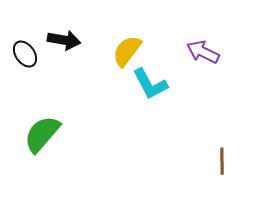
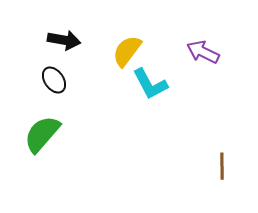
black ellipse: moved 29 px right, 26 px down
brown line: moved 5 px down
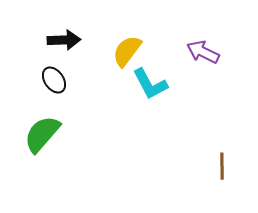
black arrow: rotated 12 degrees counterclockwise
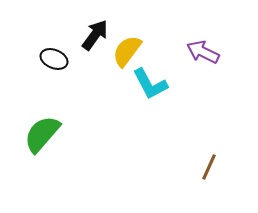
black arrow: moved 31 px right, 5 px up; rotated 52 degrees counterclockwise
black ellipse: moved 21 px up; rotated 32 degrees counterclockwise
brown line: moved 13 px left, 1 px down; rotated 24 degrees clockwise
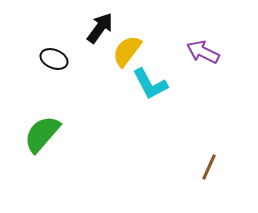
black arrow: moved 5 px right, 7 px up
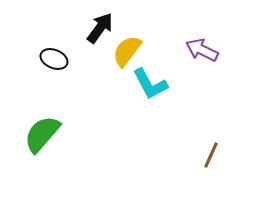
purple arrow: moved 1 px left, 2 px up
brown line: moved 2 px right, 12 px up
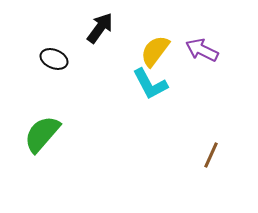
yellow semicircle: moved 28 px right
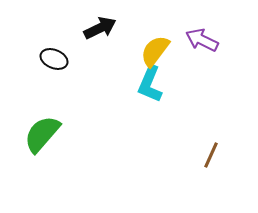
black arrow: rotated 28 degrees clockwise
purple arrow: moved 10 px up
cyan L-shape: rotated 51 degrees clockwise
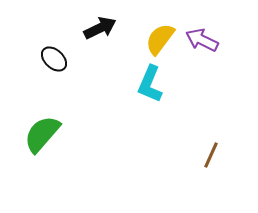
yellow semicircle: moved 5 px right, 12 px up
black ellipse: rotated 20 degrees clockwise
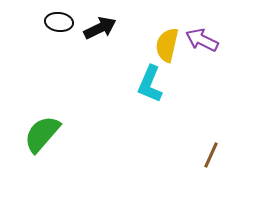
yellow semicircle: moved 7 px right, 6 px down; rotated 24 degrees counterclockwise
black ellipse: moved 5 px right, 37 px up; rotated 36 degrees counterclockwise
